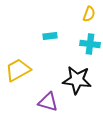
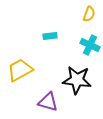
cyan cross: moved 1 px down; rotated 18 degrees clockwise
yellow trapezoid: moved 2 px right
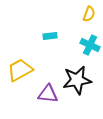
black star: rotated 16 degrees counterclockwise
purple triangle: moved 8 px up; rotated 10 degrees counterclockwise
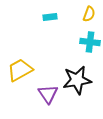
cyan rectangle: moved 19 px up
cyan cross: moved 3 px up; rotated 18 degrees counterclockwise
purple triangle: rotated 50 degrees clockwise
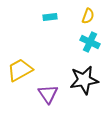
yellow semicircle: moved 1 px left, 2 px down
cyan cross: rotated 18 degrees clockwise
black star: moved 7 px right
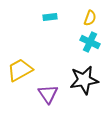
yellow semicircle: moved 2 px right, 2 px down
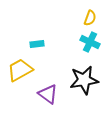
cyan rectangle: moved 13 px left, 27 px down
purple triangle: rotated 20 degrees counterclockwise
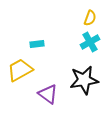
cyan cross: rotated 36 degrees clockwise
